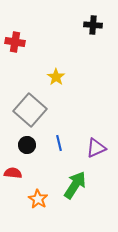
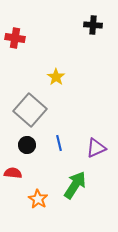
red cross: moved 4 px up
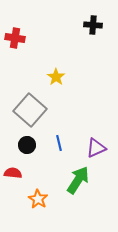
green arrow: moved 3 px right, 5 px up
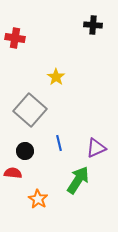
black circle: moved 2 px left, 6 px down
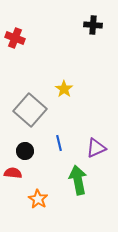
red cross: rotated 12 degrees clockwise
yellow star: moved 8 px right, 12 px down
green arrow: rotated 44 degrees counterclockwise
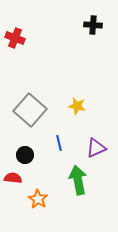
yellow star: moved 13 px right, 17 px down; rotated 24 degrees counterclockwise
black circle: moved 4 px down
red semicircle: moved 5 px down
